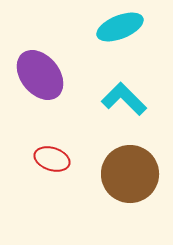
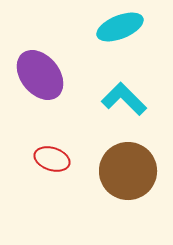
brown circle: moved 2 px left, 3 px up
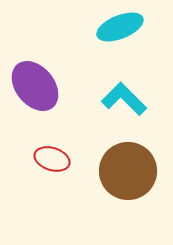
purple ellipse: moved 5 px left, 11 px down
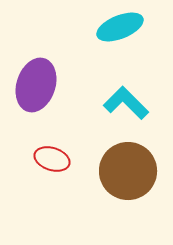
purple ellipse: moved 1 px right, 1 px up; rotated 57 degrees clockwise
cyan L-shape: moved 2 px right, 4 px down
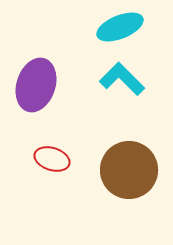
cyan L-shape: moved 4 px left, 24 px up
brown circle: moved 1 px right, 1 px up
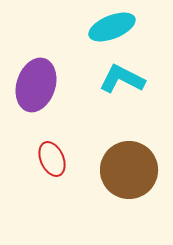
cyan ellipse: moved 8 px left
cyan L-shape: rotated 18 degrees counterclockwise
red ellipse: rotated 48 degrees clockwise
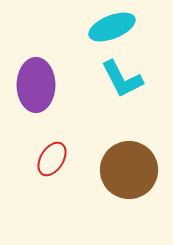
cyan L-shape: rotated 144 degrees counterclockwise
purple ellipse: rotated 18 degrees counterclockwise
red ellipse: rotated 56 degrees clockwise
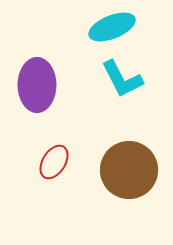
purple ellipse: moved 1 px right
red ellipse: moved 2 px right, 3 px down
